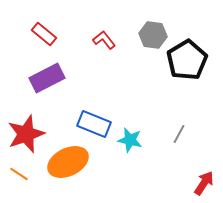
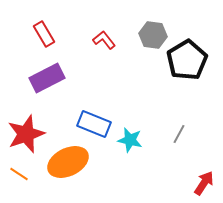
red rectangle: rotated 20 degrees clockwise
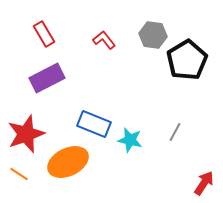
gray line: moved 4 px left, 2 px up
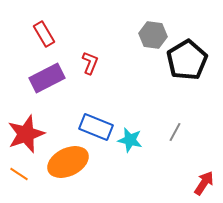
red L-shape: moved 14 px left, 23 px down; rotated 60 degrees clockwise
blue rectangle: moved 2 px right, 3 px down
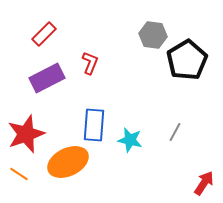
red rectangle: rotated 75 degrees clockwise
blue rectangle: moved 2 px left, 2 px up; rotated 72 degrees clockwise
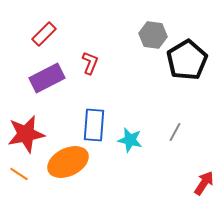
red star: rotated 9 degrees clockwise
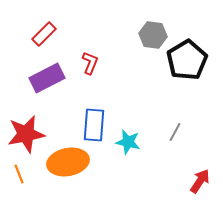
cyan star: moved 2 px left, 2 px down
orange ellipse: rotated 15 degrees clockwise
orange line: rotated 36 degrees clockwise
red arrow: moved 4 px left, 2 px up
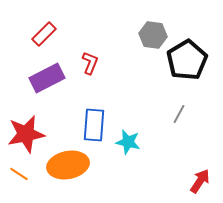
gray line: moved 4 px right, 18 px up
orange ellipse: moved 3 px down
orange line: rotated 36 degrees counterclockwise
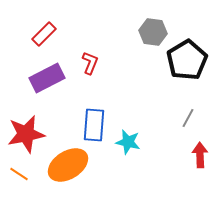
gray hexagon: moved 3 px up
gray line: moved 9 px right, 4 px down
orange ellipse: rotated 21 degrees counterclockwise
red arrow: moved 26 px up; rotated 35 degrees counterclockwise
